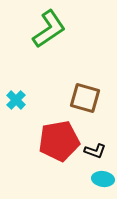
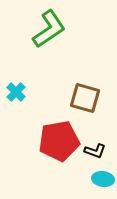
cyan cross: moved 8 px up
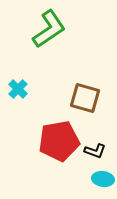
cyan cross: moved 2 px right, 3 px up
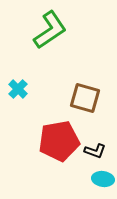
green L-shape: moved 1 px right, 1 px down
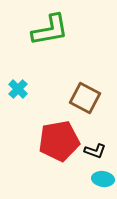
green L-shape: rotated 24 degrees clockwise
brown square: rotated 12 degrees clockwise
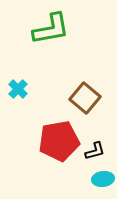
green L-shape: moved 1 px right, 1 px up
brown square: rotated 12 degrees clockwise
black L-shape: rotated 35 degrees counterclockwise
cyan ellipse: rotated 15 degrees counterclockwise
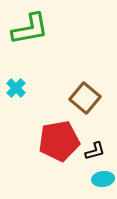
green L-shape: moved 21 px left
cyan cross: moved 2 px left, 1 px up
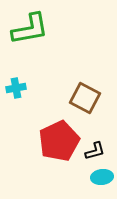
cyan cross: rotated 36 degrees clockwise
brown square: rotated 12 degrees counterclockwise
red pentagon: rotated 15 degrees counterclockwise
cyan ellipse: moved 1 px left, 2 px up
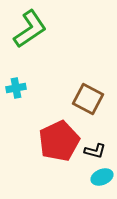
green L-shape: rotated 24 degrees counterclockwise
brown square: moved 3 px right, 1 px down
black L-shape: rotated 30 degrees clockwise
cyan ellipse: rotated 15 degrees counterclockwise
